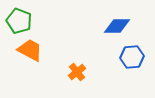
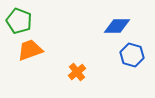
orange trapezoid: rotated 48 degrees counterclockwise
blue hexagon: moved 2 px up; rotated 20 degrees clockwise
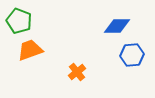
blue hexagon: rotated 20 degrees counterclockwise
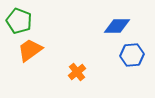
orange trapezoid: rotated 16 degrees counterclockwise
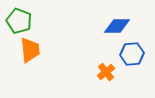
orange trapezoid: rotated 120 degrees clockwise
blue hexagon: moved 1 px up
orange cross: moved 29 px right
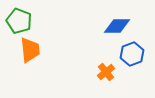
blue hexagon: rotated 15 degrees counterclockwise
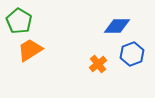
green pentagon: rotated 10 degrees clockwise
orange trapezoid: rotated 116 degrees counterclockwise
orange cross: moved 8 px left, 8 px up
